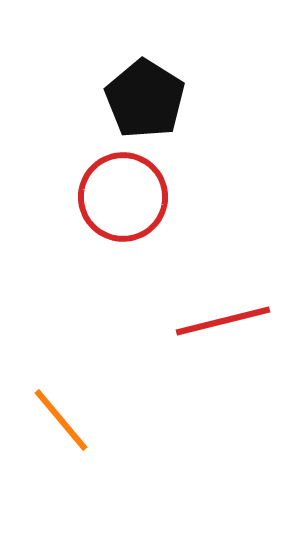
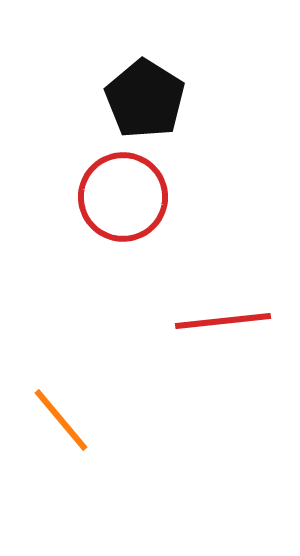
red line: rotated 8 degrees clockwise
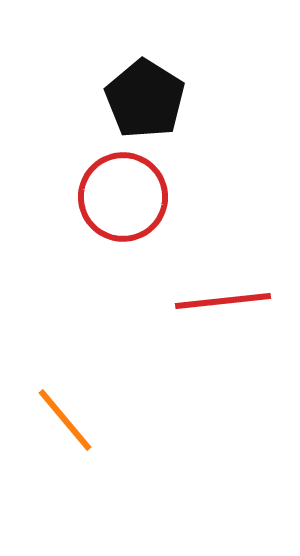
red line: moved 20 px up
orange line: moved 4 px right
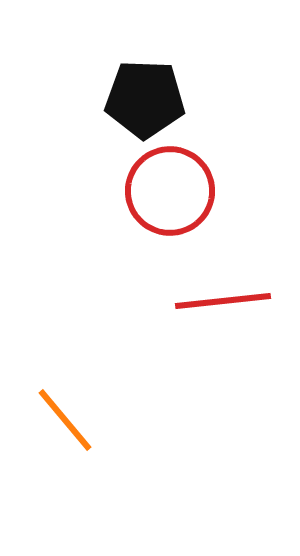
black pentagon: rotated 30 degrees counterclockwise
red circle: moved 47 px right, 6 px up
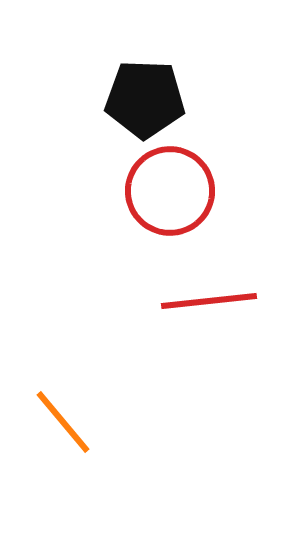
red line: moved 14 px left
orange line: moved 2 px left, 2 px down
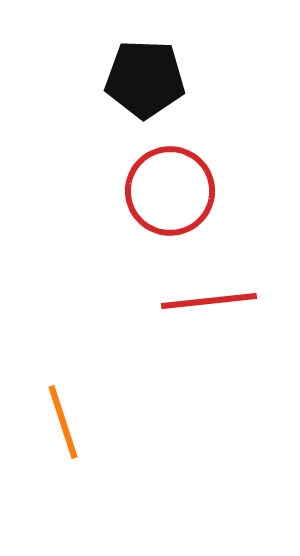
black pentagon: moved 20 px up
orange line: rotated 22 degrees clockwise
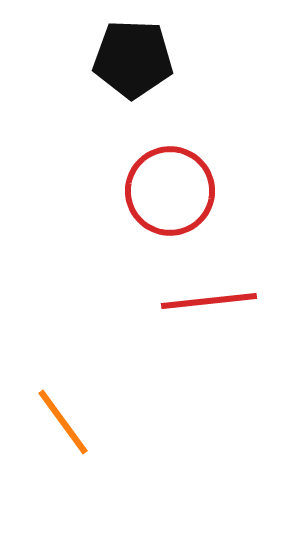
black pentagon: moved 12 px left, 20 px up
orange line: rotated 18 degrees counterclockwise
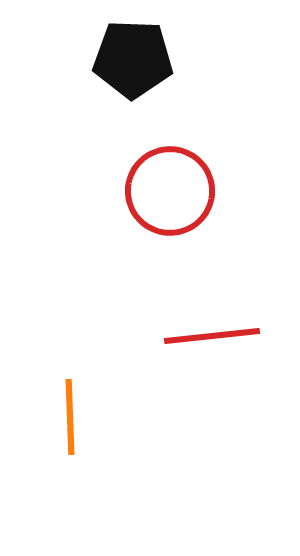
red line: moved 3 px right, 35 px down
orange line: moved 7 px right, 5 px up; rotated 34 degrees clockwise
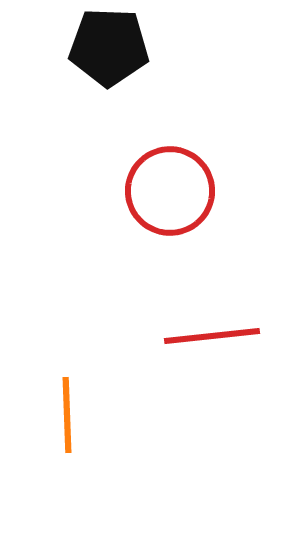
black pentagon: moved 24 px left, 12 px up
orange line: moved 3 px left, 2 px up
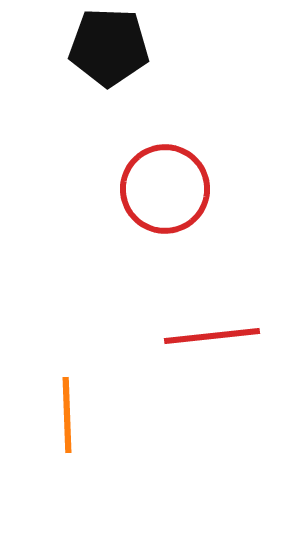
red circle: moved 5 px left, 2 px up
